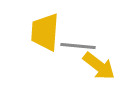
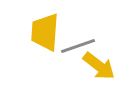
gray line: rotated 24 degrees counterclockwise
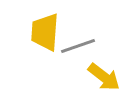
yellow arrow: moved 5 px right, 11 px down
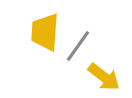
gray line: rotated 36 degrees counterclockwise
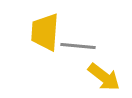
gray line: rotated 60 degrees clockwise
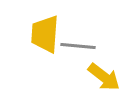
yellow trapezoid: moved 2 px down
